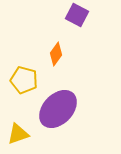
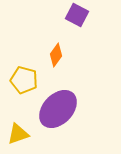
orange diamond: moved 1 px down
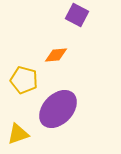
orange diamond: rotated 50 degrees clockwise
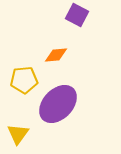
yellow pentagon: rotated 20 degrees counterclockwise
purple ellipse: moved 5 px up
yellow triangle: rotated 35 degrees counterclockwise
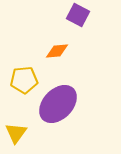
purple square: moved 1 px right
orange diamond: moved 1 px right, 4 px up
yellow triangle: moved 2 px left, 1 px up
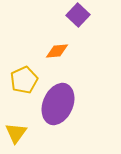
purple square: rotated 15 degrees clockwise
yellow pentagon: rotated 20 degrees counterclockwise
purple ellipse: rotated 21 degrees counterclockwise
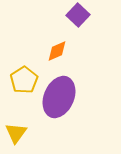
orange diamond: rotated 20 degrees counterclockwise
yellow pentagon: rotated 8 degrees counterclockwise
purple ellipse: moved 1 px right, 7 px up
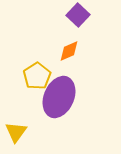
orange diamond: moved 12 px right
yellow pentagon: moved 13 px right, 4 px up
yellow triangle: moved 1 px up
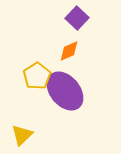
purple square: moved 1 px left, 3 px down
purple ellipse: moved 6 px right, 6 px up; rotated 63 degrees counterclockwise
yellow triangle: moved 6 px right, 3 px down; rotated 10 degrees clockwise
